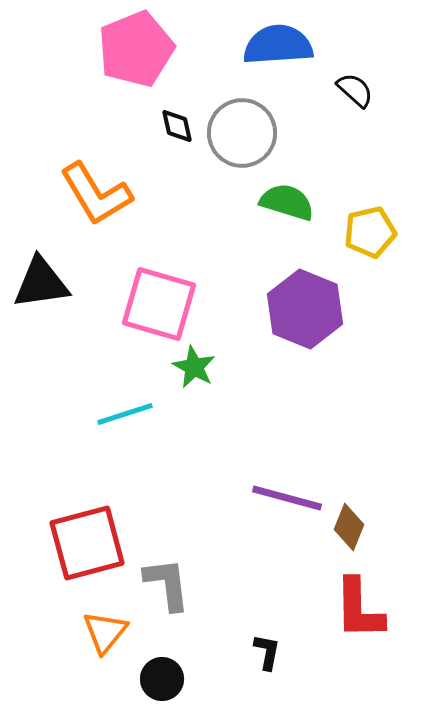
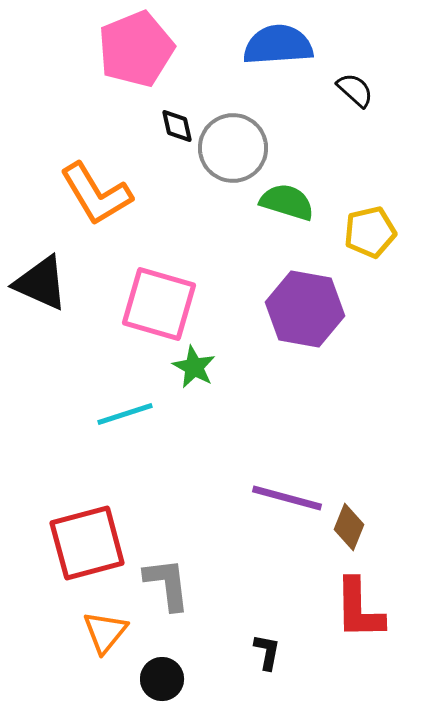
gray circle: moved 9 px left, 15 px down
black triangle: rotated 32 degrees clockwise
purple hexagon: rotated 12 degrees counterclockwise
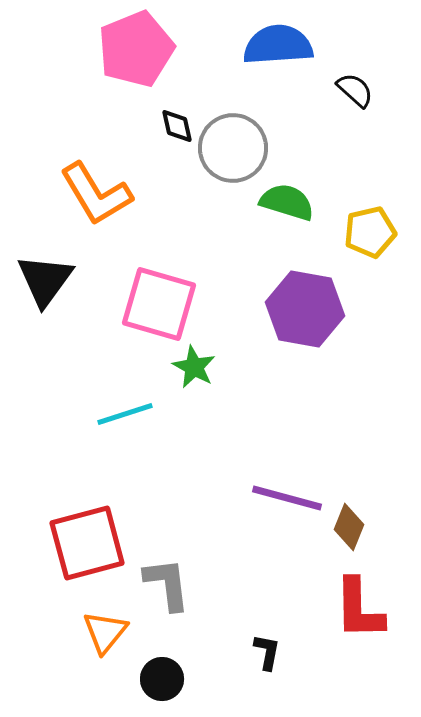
black triangle: moved 4 px right, 3 px up; rotated 42 degrees clockwise
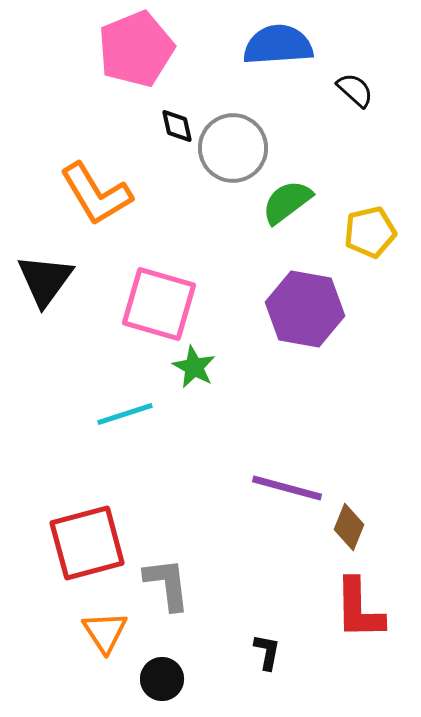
green semicircle: rotated 54 degrees counterclockwise
purple line: moved 10 px up
orange triangle: rotated 12 degrees counterclockwise
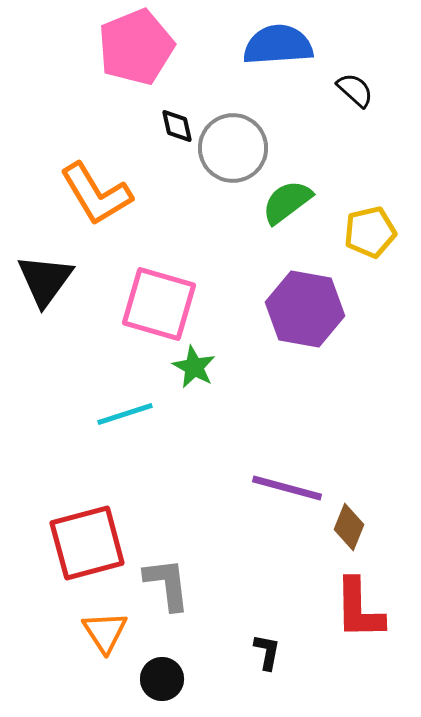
pink pentagon: moved 2 px up
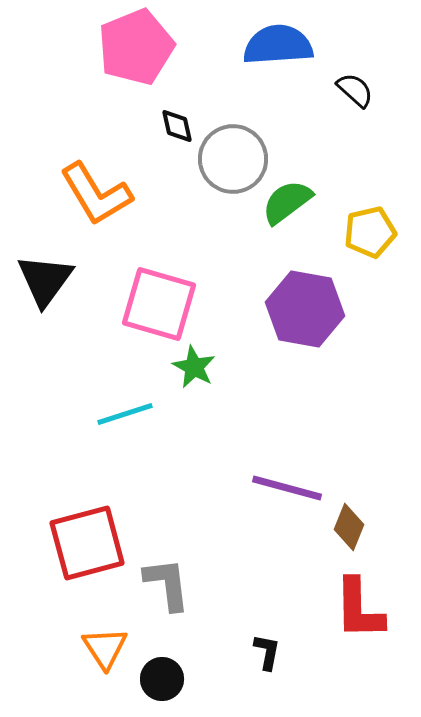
gray circle: moved 11 px down
orange triangle: moved 16 px down
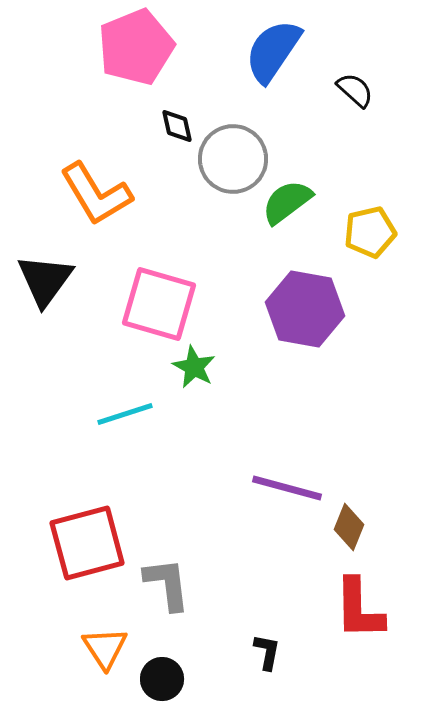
blue semicircle: moved 5 px left, 6 px down; rotated 52 degrees counterclockwise
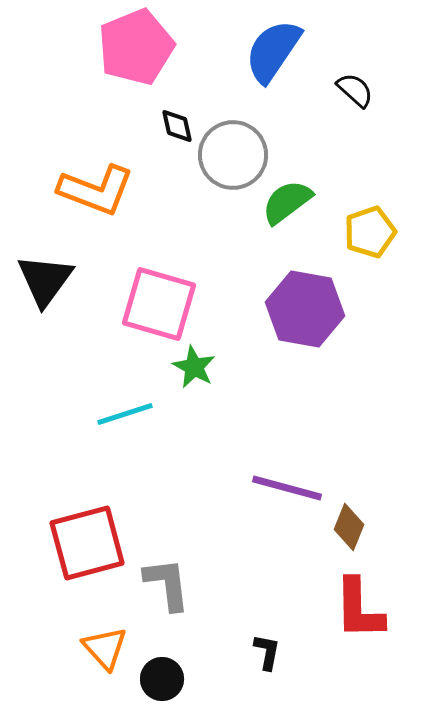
gray circle: moved 4 px up
orange L-shape: moved 4 px up; rotated 38 degrees counterclockwise
yellow pentagon: rotated 6 degrees counterclockwise
orange triangle: rotated 9 degrees counterclockwise
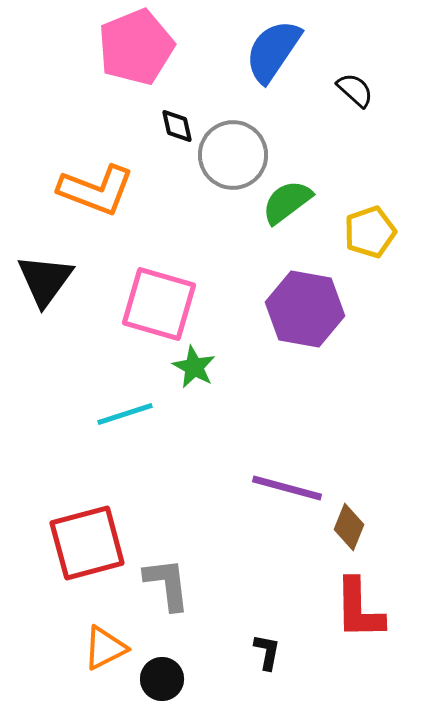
orange triangle: rotated 45 degrees clockwise
